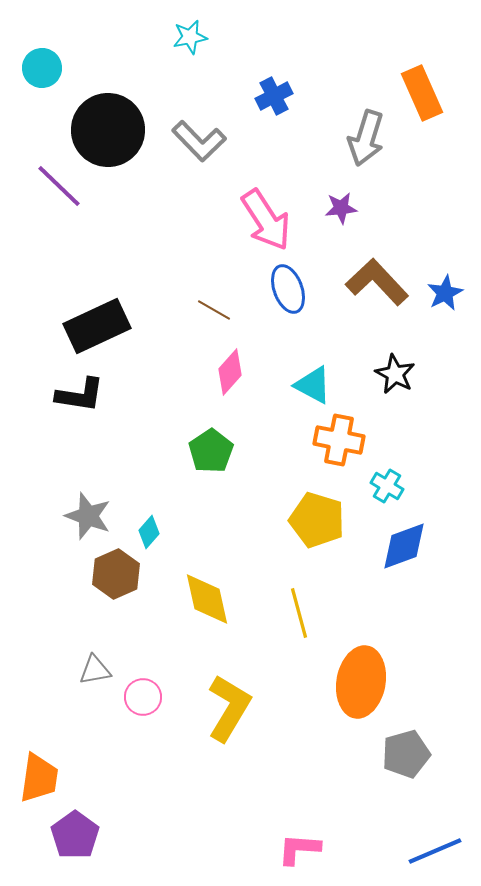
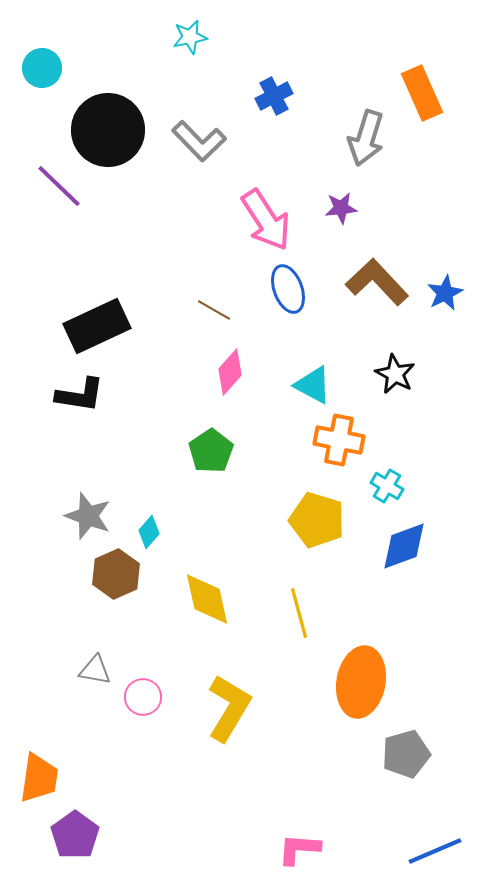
gray triangle: rotated 20 degrees clockwise
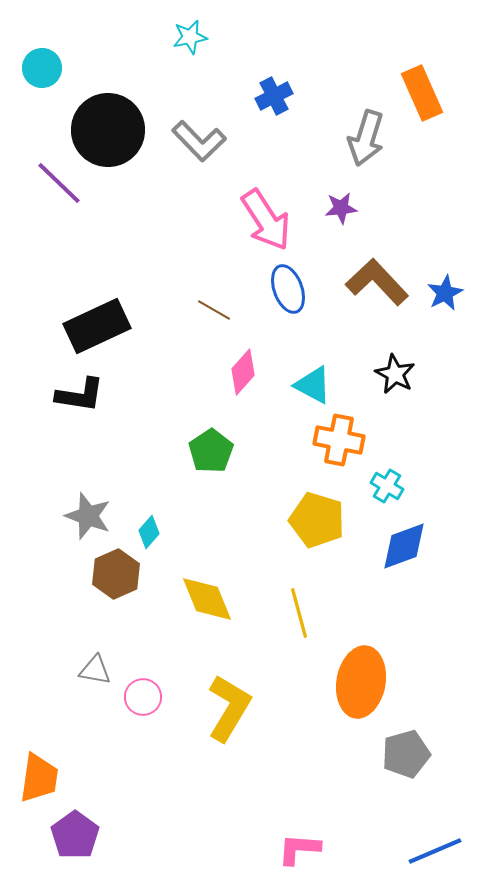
purple line: moved 3 px up
pink diamond: moved 13 px right
yellow diamond: rotated 10 degrees counterclockwise
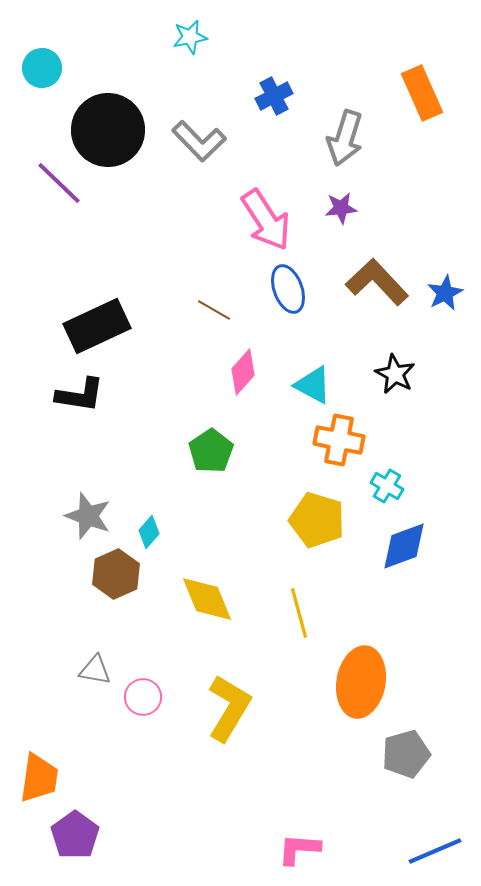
gray arrow: moved 21 px left
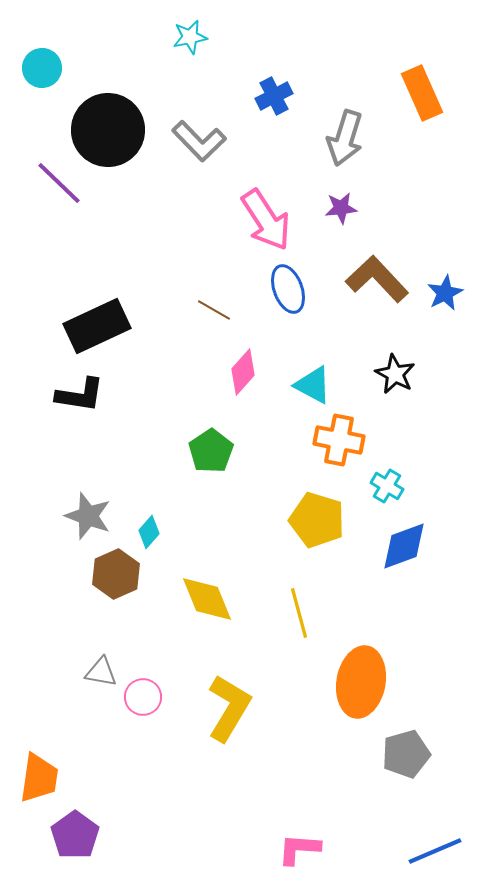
brown L-shape: moved 3 px up
gray triangle: moved 6 px right, 2 px down
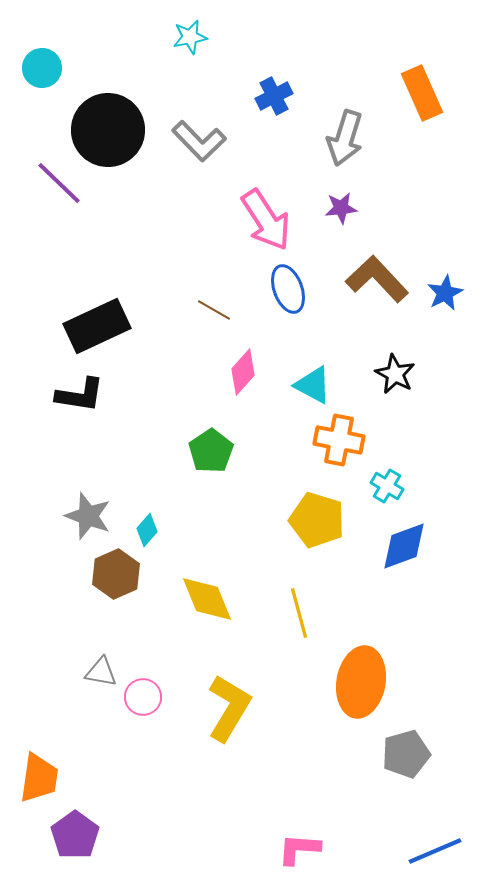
cyan diamond: moved 2 px left, 2 px up
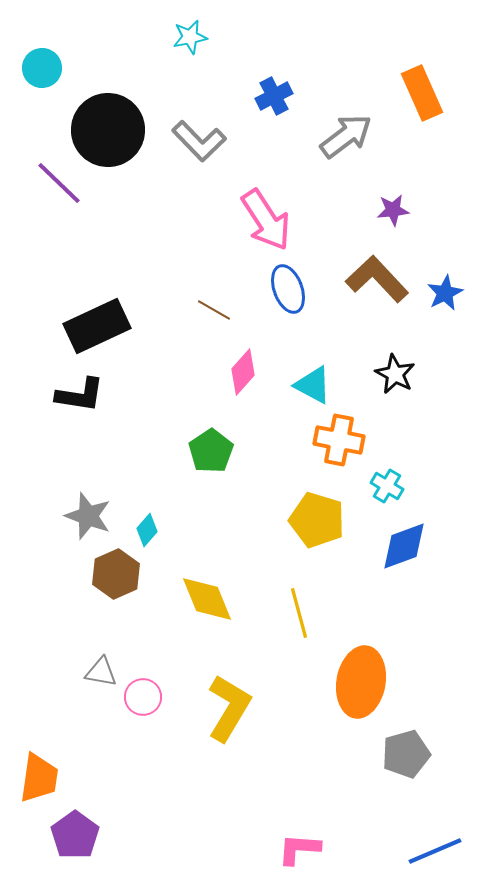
gray arrow: moved 1 px right, 2 px up; rotated 144 degrees counterclockwise
purple star: moved 52 px right, 2 px down
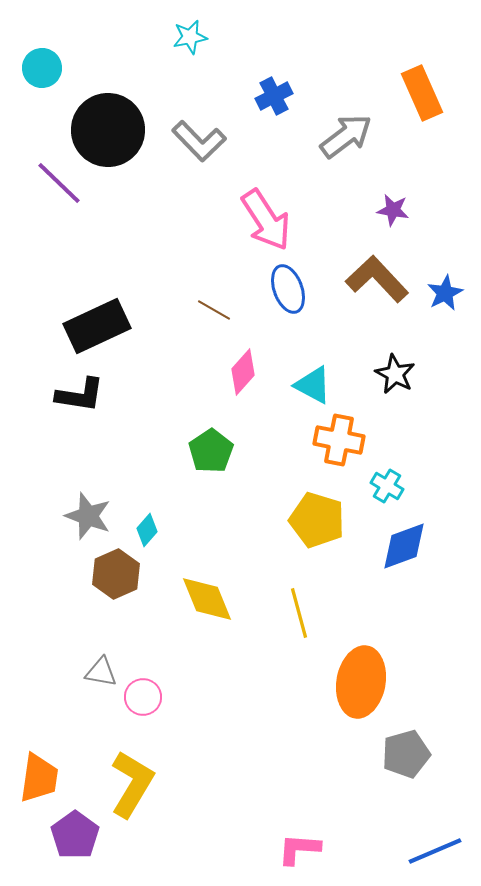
purple star: rotated 16 degrees clockwise
yellow L-shape: moved 97 px left, 76 px down
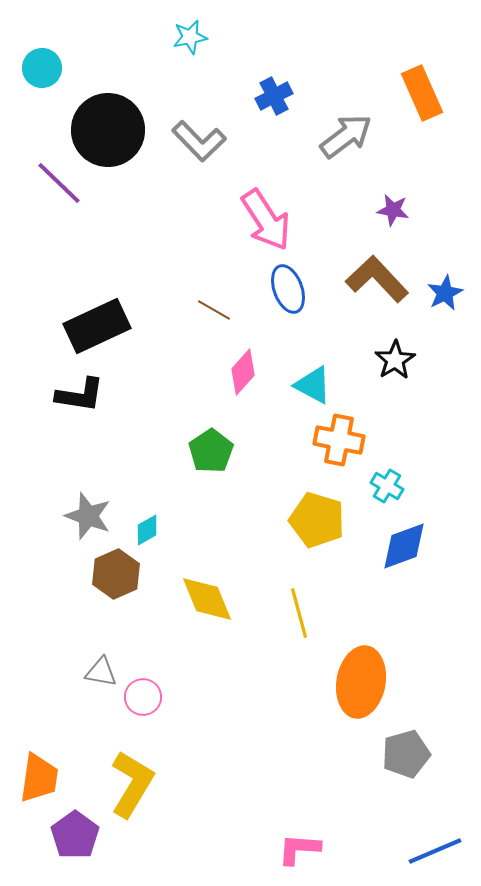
black star: moved 14 px up; rotated 12 degrees clockwise
cyan diamond: rotated 20 degrees clockwise
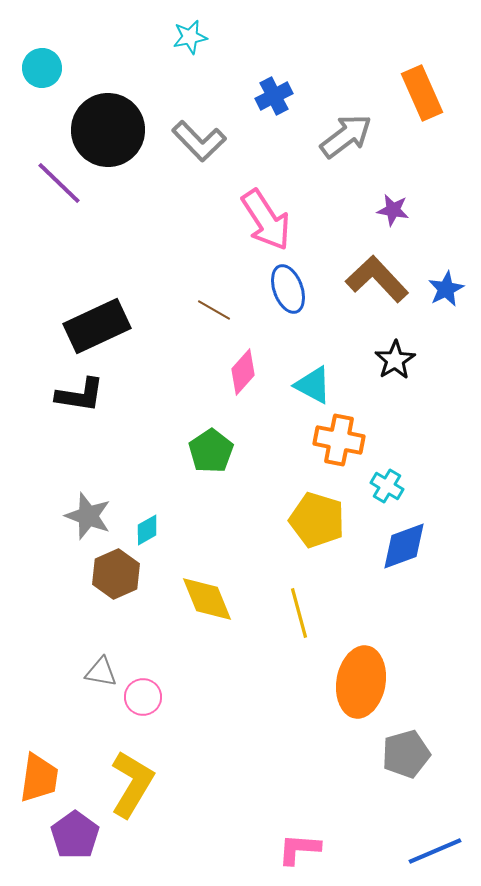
blue star: moved 1 px right, 4 px up
